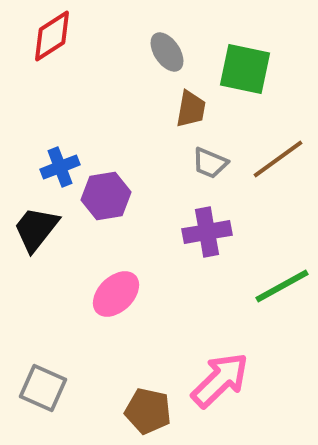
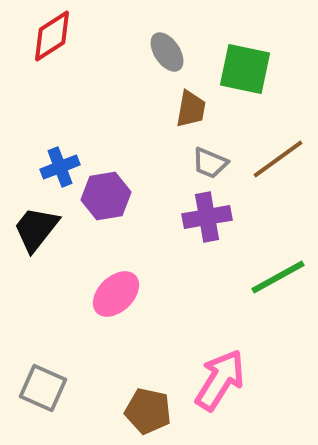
purple cross: moved 15 px up
green line: moved 4 px left, 9 px up
pink arrow: rotated 14 degrees counterclockwise
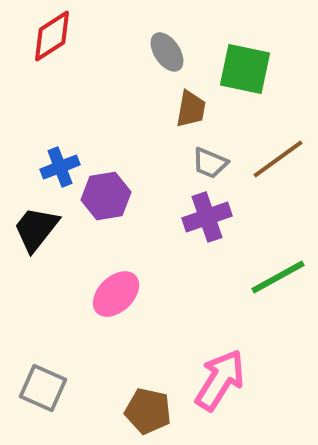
purple cross: rotated 9 degrees counterclockwise
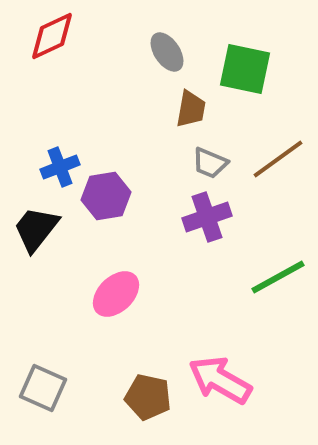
red diamond: rotated 8 degrees clockwise
pink arrow: rotated 92 degrees counterclockwise
brown pentagon: moved 14 px up
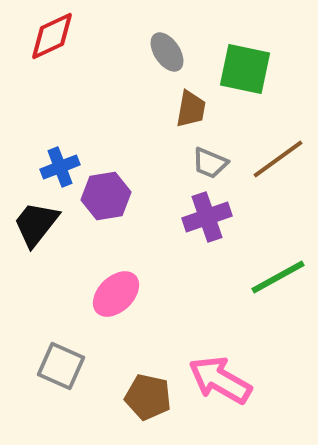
black trapezoid: moved 5 px up
gray square: moved 18 px right, 22 px up
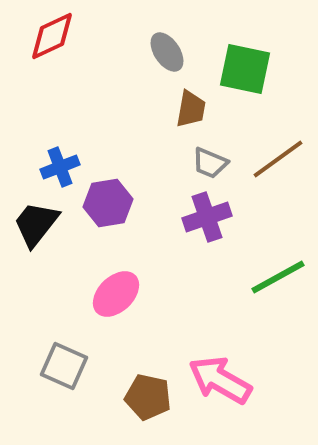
purple hexagon: moved 2 px right, 7 px down
gray square: moved 3 px right
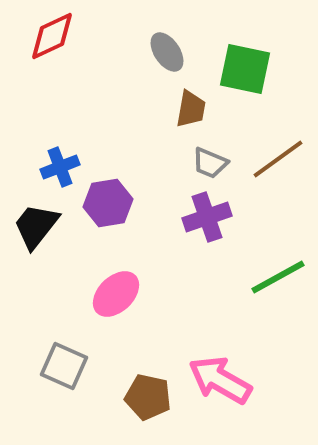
black trapezoid: moved 2 px down
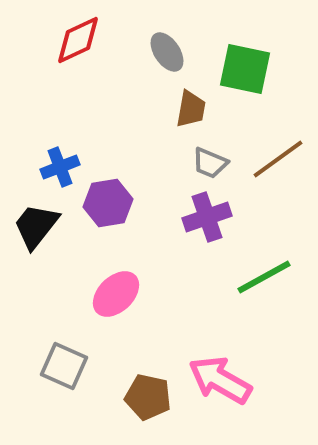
red diamond: moved 26 px right, 4 px down
green line: moved 14 px left
